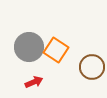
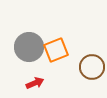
orange square: rotated 35 degrees clockwise
red arrow: moved 1 px right, 1 px down
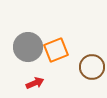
gray circle: moved 1 px left
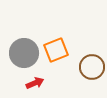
gray circle: moved 4 px left, 6 px down
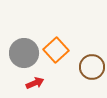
orange square: rotated 20 degrees counterclockwise
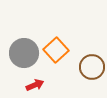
red arrow: moved 2 px down
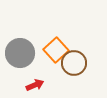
gray circle: moved 4 px left
brown circle: moved 18 px left, 4 px up
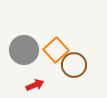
gray circle: moved 4 px right, 3 px up
brown circle: moved 2 px down
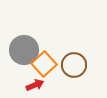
orange square: moved 12 px left, 14 px down
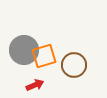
orange square: moved 8 px up; rotated 25 degrees clockwise
